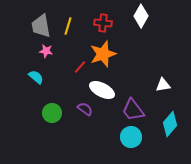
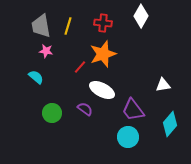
cyan circle: moved 3 px left
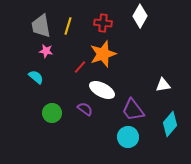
white diamond: moved 1 px left
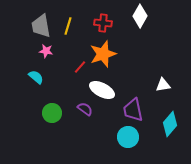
purple trapezoid: rotated 25 degrees clockwise
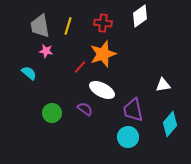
white diamond: rotated 25 degrees clockwise
gray trapezoid: moved 1 px left
cyan semicircle: moved 7 px left, 4 px up
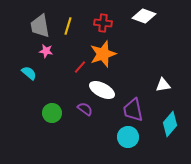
white diamond: moved 4 px right; rotated 55 degrees clockwise
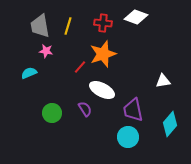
white diamond: moved 8 px left, 1 px down
cyan semicircle: rotated 63 degrees counterclockwise
white triangle: moved 4 px up
purple semicircle: rotated 21 degrees clockwise
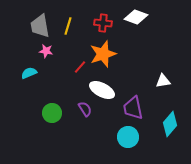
purple trapezoid: moved 2 px up
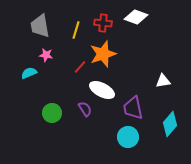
yellow line: moved 8 px right, 4 px down
pink star: moved 4 px down
